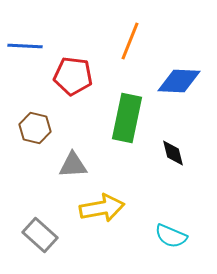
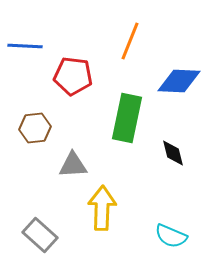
brown hexagon: rotated 20 degrees counterclockwise
yellow arrow: rotated 78 degrees counterclockwise
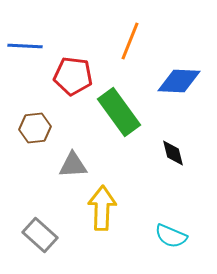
green rectangle: moved 8 px left, 6 px up; rotated 48 degrees counterclockwise
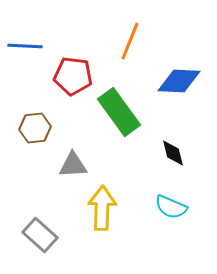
cyan semicircle: moved 29 px up
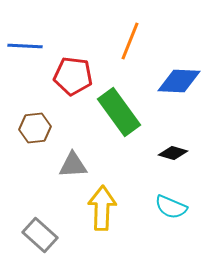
black diamond: rotated 60 degrees counterclockwise
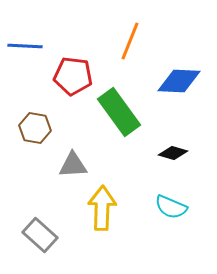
brown hexagon: rotated 16 degrees clockwise
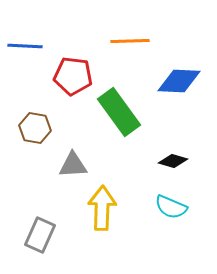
orange line: rotated 66 degrees clockwise
black diamond: moved 8 px down
gray rectangle: rotated 72 degrees clockwise
